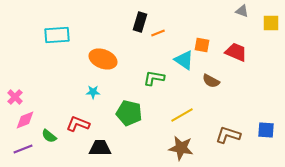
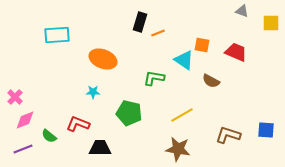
brown star: moved 3 px left, 1 px down
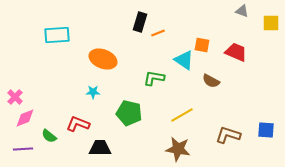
pink diamond: moved 2 px up
purple line: rotated 18 degrees clockwise
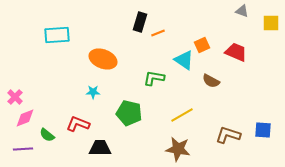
orange square: rotated 35 degrees counterclockwise
blue square: moved 3 px left
green semicircle: moved 2 px left, 1 px up
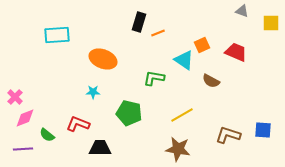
black rectangle: moved 1 px left
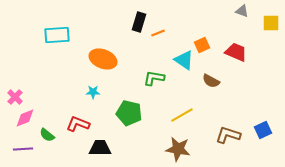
blue square: rotated 30 degrees counterclockwise
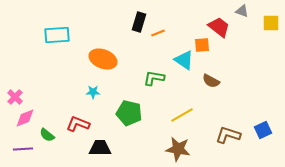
orange square: rotated 21 degrees clockwise
red trapezoid: moved 17 px left, 25 px up; rotated 15 degrees clockwise
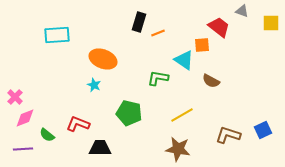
green L-shape: moved 4 px right
cyan star: moved 1 px right, 7 px up; rotated 24 degrees clockwise
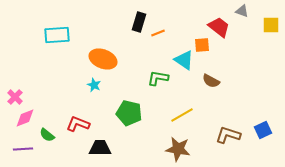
yellow square: moved 2 px down
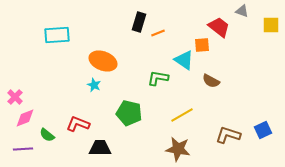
orange ellipse: moved 2 px down
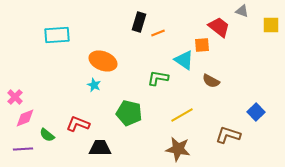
blue square: moved 7 px left, 18 px up; rotated 18 degrees counterclockwise
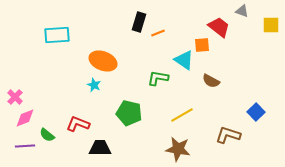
purple line: moved 2 px right, 3 px up
